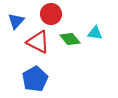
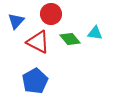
blue pentagon: moved 2 px down
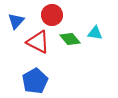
red circle: moved 1 px right, 1 px down
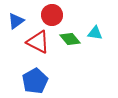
blue triangle: rotated 12 degrees clockwise
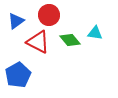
red circle: moved 3 px left
green diamond: moved 1 px down
blue pentagon: moved 17 px left, 6 px up
